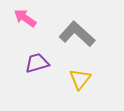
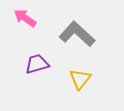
purple trapezoid: moved 1 px down
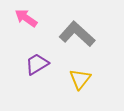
pink arrow: moved 1 px right
purple trapezoid: rotated 15 degrees counterclockwise
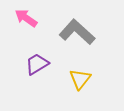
gray L-shape: moved 2 px up
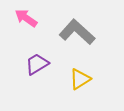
yellow triangle: rotated 20 degrees clockwise
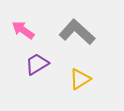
pink arrow: moved 3 px left, 12 px down
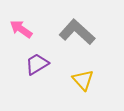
pink arrow: moved 2 px left, 1 px up
yellow triangle: moved 3 px right, 1 px down; rotated 40 degrees counterclockwise
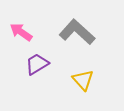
pink arrow: moved 3 px down
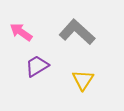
purple trapezoid: moved 2 px down
yellow triangle: rotated 15 degrees clockwise
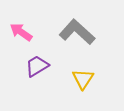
yellow triangle: moved 1 px up
